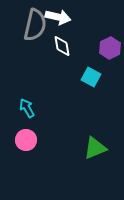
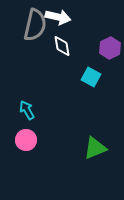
cyan arrow: moved 2 px down
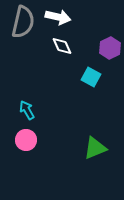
gray semicircle: moved 12 px left, 3 px up
white diamond: rotated 15 degrees counterclockwise
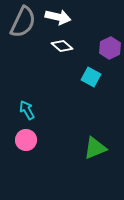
gray semicircle: rotated 12 degrees clockwise
white diamond: rotated 25 degrees counterclockwise
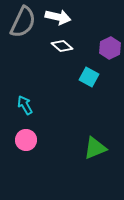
cyan square: moved 2 px left
cyan arrow: moved 2 px left, 5 px up
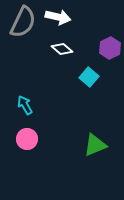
white diamond: moved 3 px down
cyan square: rotated 12 degrees clockwise
pink circle: moved 1 px right, 1 px up
green triangle: moved 3 px up
